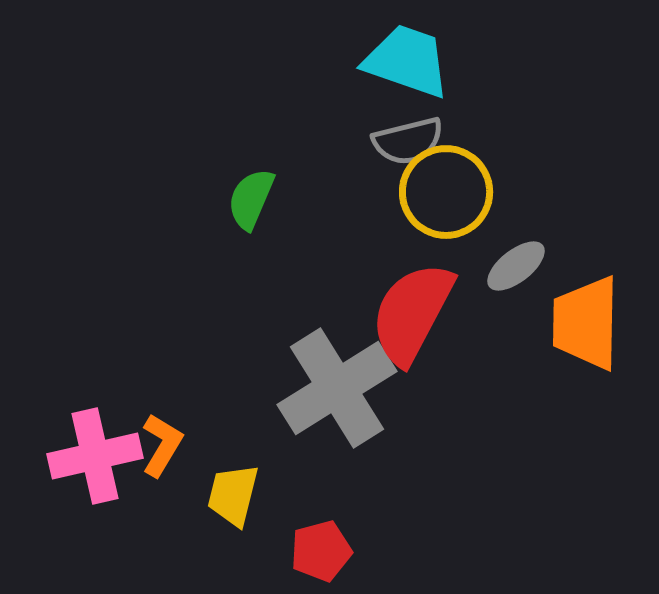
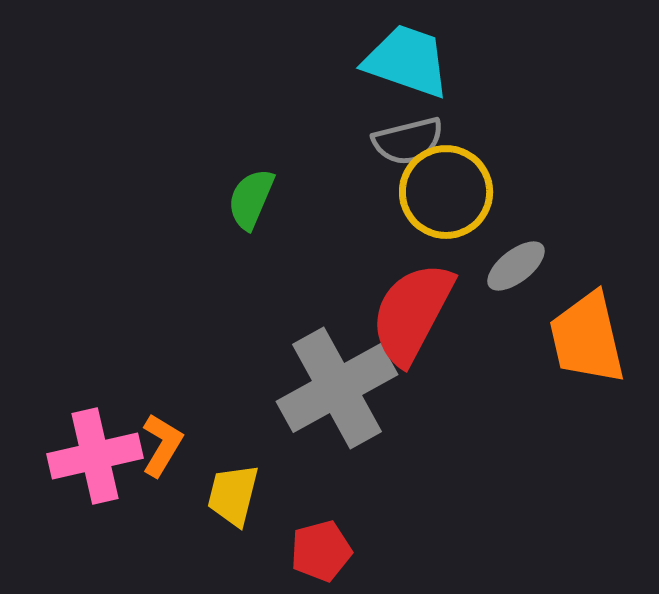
orange trapezoid: moved 1 px right, 15 px down; rotated 14 degrees counterclockwise
gray cross: rotated 3 degrees clockwise
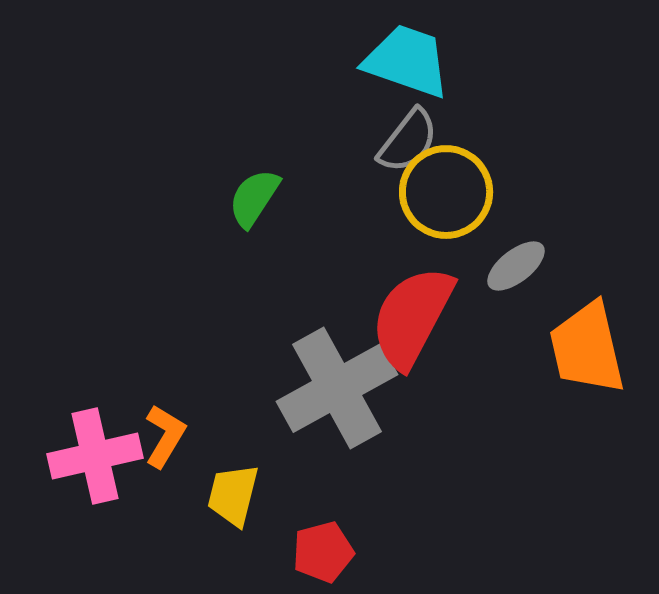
gray semicircle: rotated 38 degrees counterclockwise
green semicircle: moved 3 px right, 1 px up; rotated 10 degrees clockwise
red semicircle: moved 4 px down
orange trapezoid: moved 10 px down
orange L-shape: moved 3 px right, 9 px up
red pentagon: moved 2 px right, 1 px down
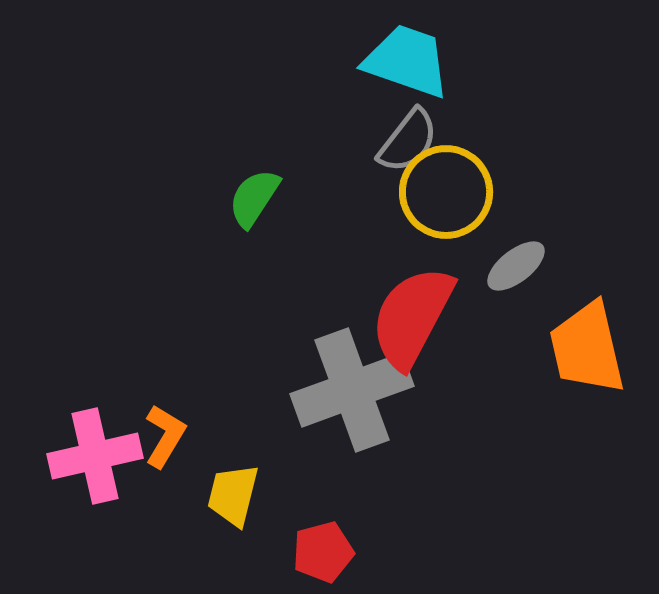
gray cross: moved 15 px right, 2 px down; rotated 9 degrees clockwise
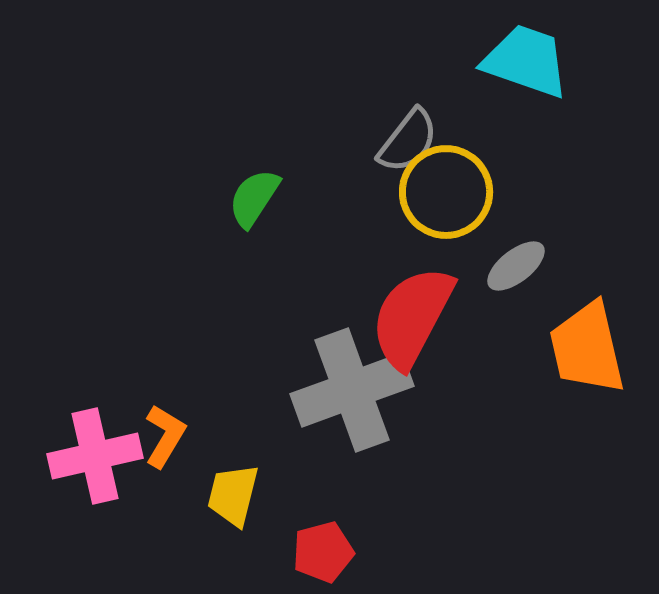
cyan trapezoid: moved 119 px right
